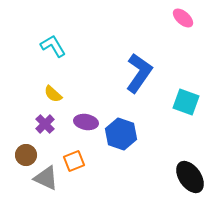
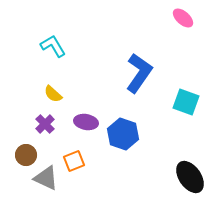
blue hexagon: moved 2 px right
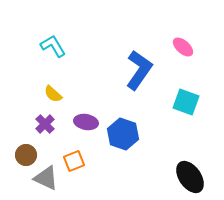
pink ellipse: moved 29 px down
blue L-shape: moved 3 px up
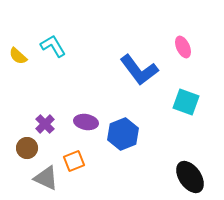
pink ellipse: rotated 25 degrees clockwise
blue L-shape: rotated 108 degrees clockwise
yellow semicircle: moved 35 px left, 38 px up
blue hexagon: rotated 20 degrees clockwise
brown circle: moved 1 px right, 7 px up
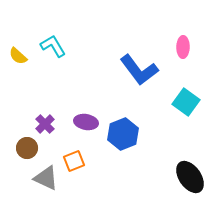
pink ellipse: rotated 25 degrees clockwise
cyan square: rotated 16 degrees clockwise
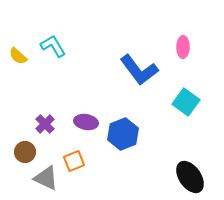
brown circle: moved 2 px left, 4 px down
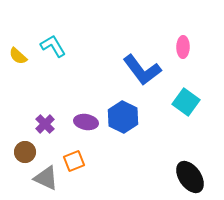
blue L-shape: moved 3 px right
blue hexagon: moved 17 px up; rotated 12 degrees counterclockwise
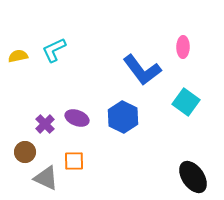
cyan L-shape: moved 1 px right, 4 px down; rotated 84 degrees counterclockwise
yellow semicircle: rotated 126 degrees clockwise
purple ellipse: moved 9 px left, 4 px up; rotated 10 degrees clockwise
orange square: rotated 20 degrees clockwise
black ellipse: moved 3 px right
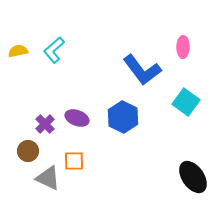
cyan L-shape: rotated 16 degrees counterclockwise
yellow semicircle: moved 5 px up
brown circle: moved 3 px right, 1 px up
gray triangle: moved 2 px right
